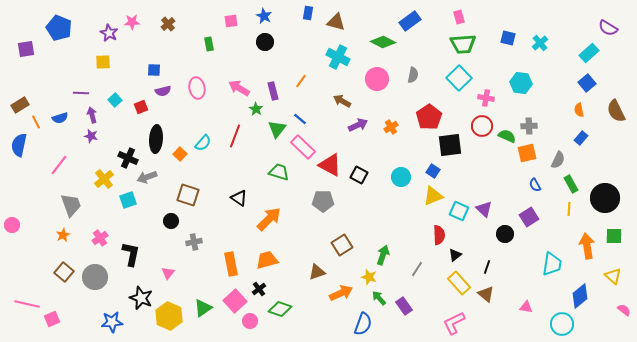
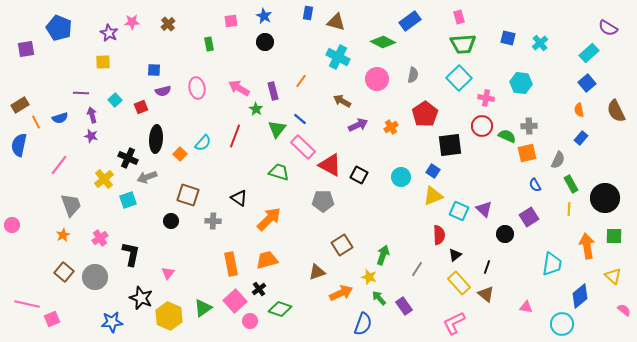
red pentagon at (429, 117): moved 4 px left, 3 px up
gray cross at (194, 242): moved 19 px right, 21 px up; rotated 14 degrees clockwise
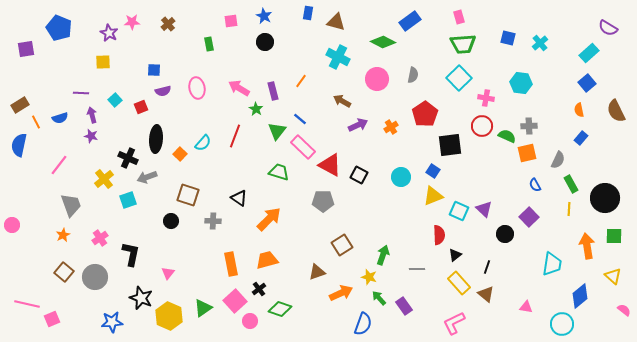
green triangle at (277, 129): moved 2 px down
purple square at (529, 217): rotated 12 degrees counterclockwise
gray line at (417, 269): rotated 56 degrees clockwise
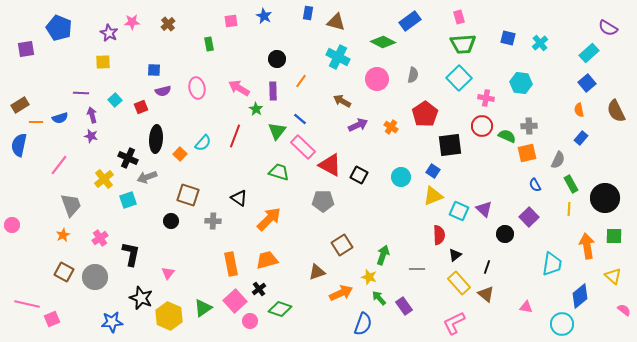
black circle at (265, 42): moved 12 px right, 17 px down
purple rectangle at (273, 91): rotated 12 degrees clockwise
orange line at (36, 122): rotated 64 degrees counterclockwise
orange cross at (391, 127): rotated 24 degrees counterclockwise
brown square at (64, 272): rotated 12 degrees counterclockwise
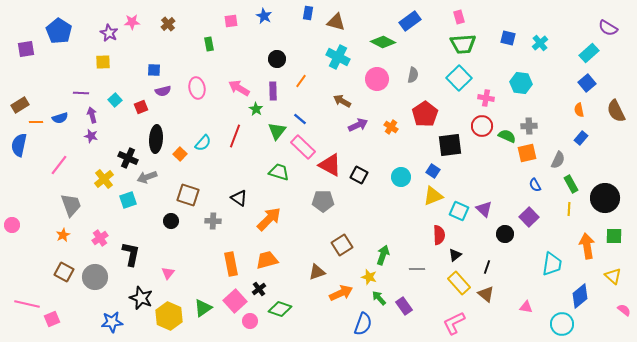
blue pentagon at (59, 28): moved 3 px down; rotated 10 degrees clockwise
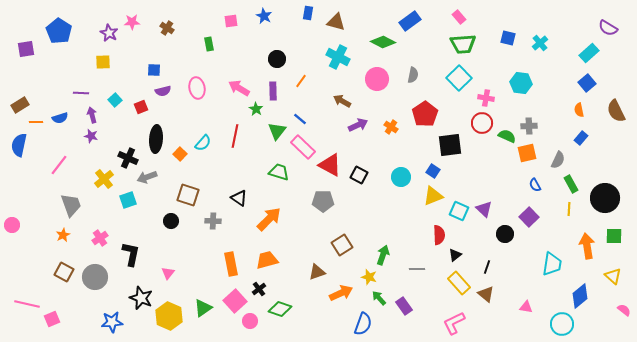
pink rectangle at (459, 17): rotated 24 degrees counterclockwise
brown cross at (168, 24): moved 1 px left, 4 px down; rotated 16 degrees counterclockwise
red circle at (482, 126): moved 3 px up
red line at (235, 136): rotated 10 degrees counterclockwise
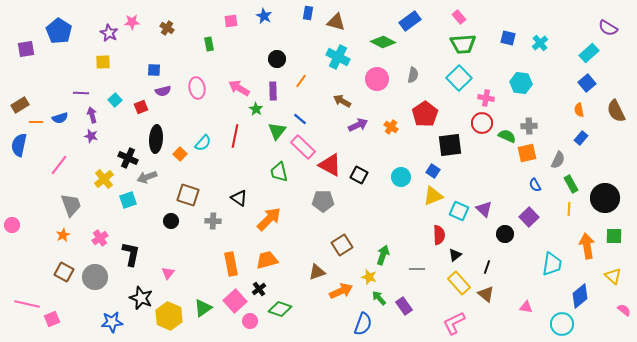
green trapezoid at (279, 172): rotated 120 degrees counterclockwise
orange arrow at (341, 293): moved 2 px up
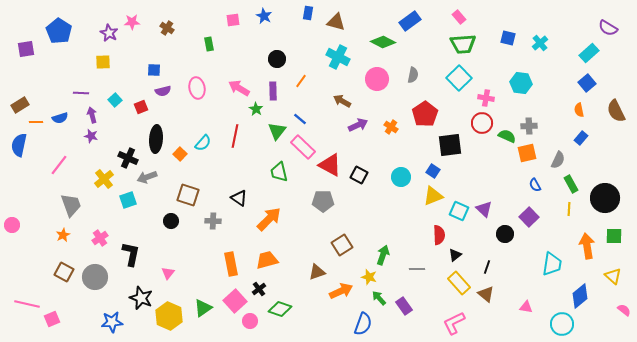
pink square at (231, 21): moved 2 px right, 1 px up
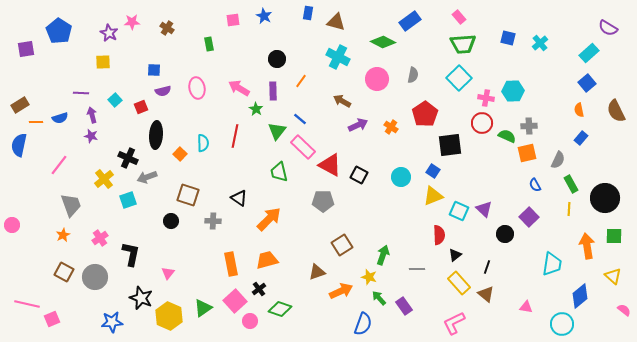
cyan hexagon at (521, 83): moved 8 px left, 8 px down; rotated 10 degrees counterclockwise
black ellipse at (156, 139): moved 4 px up
cyan semicircle at (203, 143): rotated 42 degrees counterclockwise
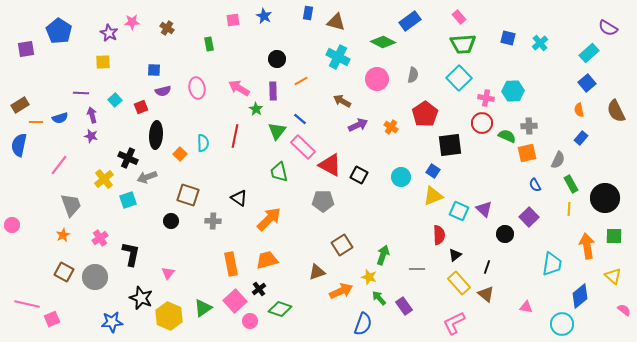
orange line at (301, 81): rotated 24 degrees clockwise
